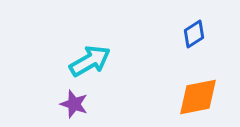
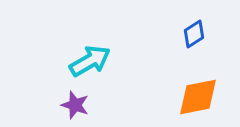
purple star: moved 1 px right, 1 px down
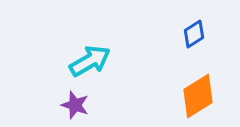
orange diamond: moved 1 px up; rotated 21 degrees counterclockwise
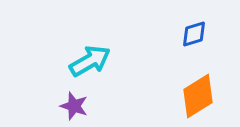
blue diamond: rotated 16 degrees clockwise
purple star: moved 1 px left, 1 px down
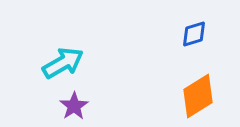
cyan arrow: moved 27 px left, 2 px down
purple star: rotated 20 degrees clockwise
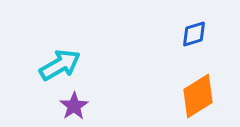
cyan arrow: moved 3 px left, 2 px down
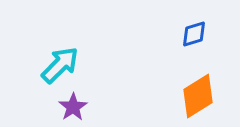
cyan arrow: rotated 15 degrees counterclockwise
purple star: moved 1 px left, 1 px down
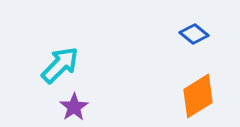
blue diamond: rotated 56 degrees clockwise
purple star: moved 1 px right
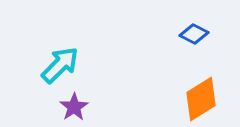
blue diamond: rotated 12 degrees counterclockwise
orange diamond: moved 3 px right, 3 px down
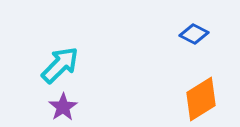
purple star: moved 11 px left
